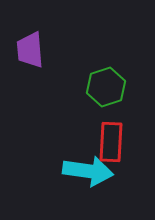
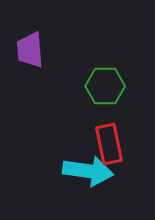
green hexagon: moved 1 px left, 1 px up; rotated 18 degrees clockwise
red rectangle: moved 2 px left, 2 px down; rotated 15 degrees counterclockwise
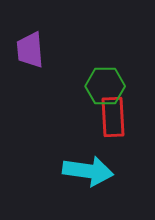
red rectangle: moved 4 px right, 27 px up; rotated 9 degrees clockwise
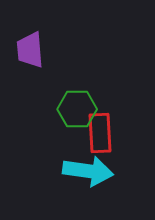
green hexagon: moved 28 px left, 23 px down
red rectangle: moved 13 px left, 16 px down
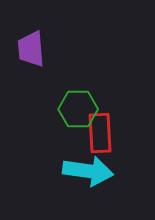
purple trapezoid: moved 1 px right, 1 px up
green hexagon: moved 1 px right
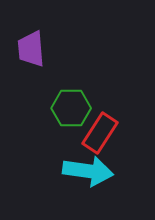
green hexagon: moved 7 px left, 1 px up
red rectangle: rotated 36 degrees clockwise
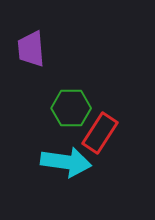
cyan arrow: moved 22 px left, 9 px up
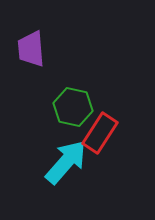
green hexagon: moved 2 px right, 1 px up; rotated 12 degrees clockwise
cyan arrow: rotated 57 degrees counterclockwise
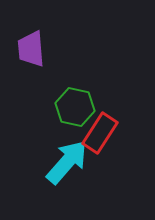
green hexagon: moved 2 px right
cyan arrow: moved 1 px right
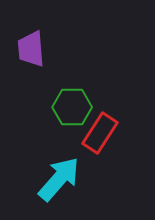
green hexagon: moved 3 px left; rotated 12 degrees counterclockwise
cyan arrow: moved 8 px left, 17 px down
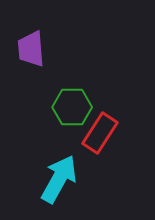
cyan arrow: rotated 12 degrees counterclockwise
